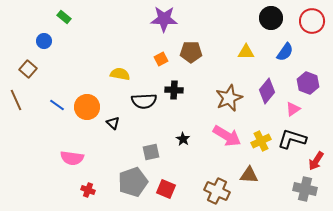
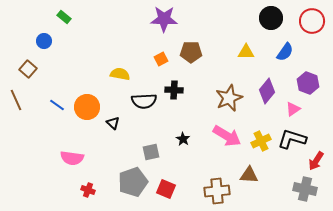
brown cross: rotated 30 degrees counterclockwise
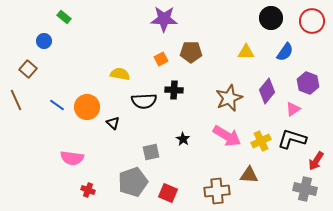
red square: moved 2 px right, 4 px down
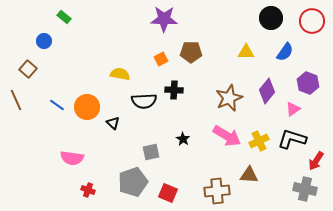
yellow cross: moved 2 px left
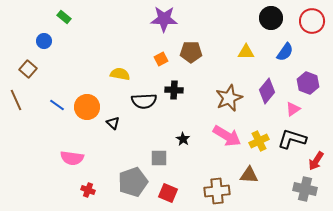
gray square: moved 8 px right, 6 px down; rotated 12 degrees clockwise
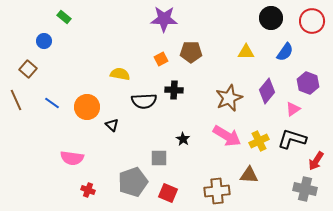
blue line: moved 5 px left, 2 px up
black triangle: moved 1 px left, 2 px down
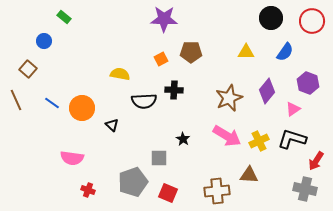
orange circle: moved 5 px left, 1 px down
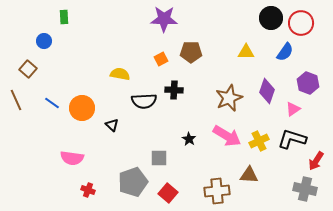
green rectangle: rotated 48 degrees clockwise
red circle: moved 11 px left, 2 px down
purple diamond: rotated 20 degrees counterclockwise
black star: moved 6 px right
red square: rotated 18 degrees clockwise
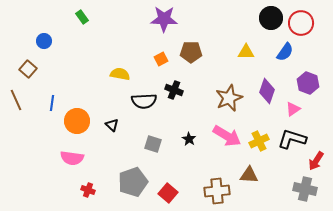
green rectangle: moved 18 px right; rotated 32 degrees counterclockwise
black cross: rotated 18 degrees clockwise
blue line: rotated 63 degrees clockwise
orange circle: moved 5 px left, 13 px down
gray square: moved 6 px left, 14 px up; rotated 18 degrees clockwise
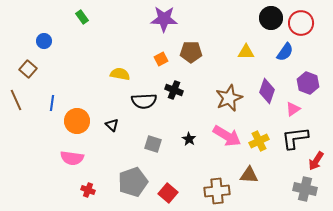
black L-shape: moved 3 px right, 1 px up; rotated 24 degrees counterclockwise
